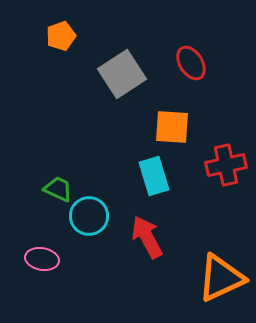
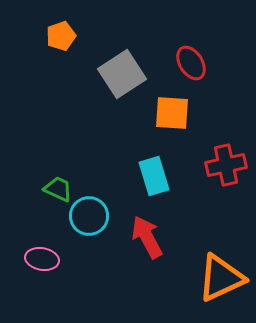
orange square: moved 14 px up
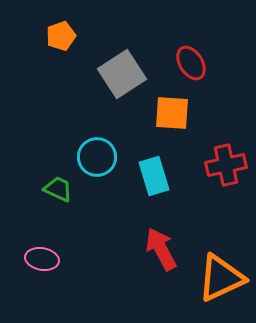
cyan circle: moved 8 px right, 59 px up
red arrow: moved 14 px right, 12 px down
